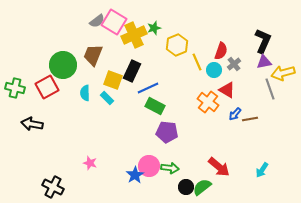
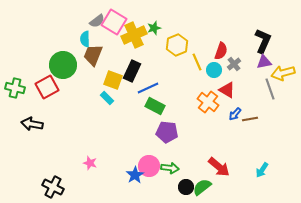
cyan semicircle: moved 54 px up
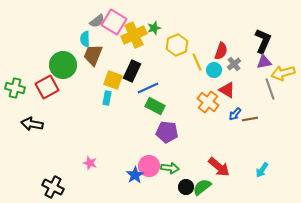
cyan rectangle: rotated 56 degrees clockwise
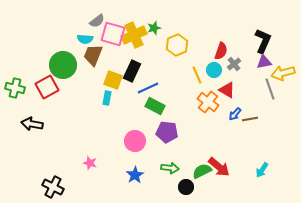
pink square: moved 1 px left, 12 px down; rotated 15 degrees counterclockwise
cyan semicircle: rotated 84 degrees counterclockwise
yellow line: moved 13 px down
pink circle: moved 14 px left, 25 px up
green semicircle: moved 16 px up; rotated 12 degrees clockwise
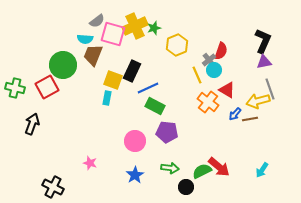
yellow cross: moved 1 px right, 9 px up
gray cross: moved 25 px left, 4 px up
yellow arrow: moved 25 px left, 28 px down
black arrow: rotated 100 degrees clockwise
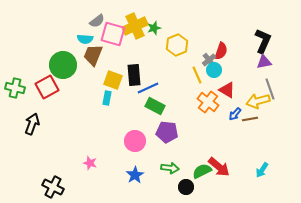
black rectangle: moved 2 px right, 4 px down; rotated 30 degrees counterclockwise
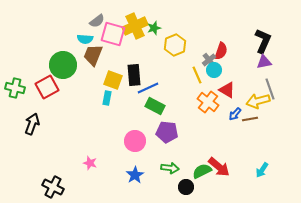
yellow hexagon: moved 2 px left
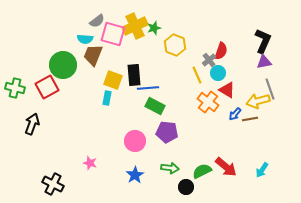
yellow hexagon: rotated 15 degrees counterclockwise
cyan circle: moved 4 px right, 3 px down
blue line: rotated 20 degrees clockwise
red arrow: moved 7 px right
black cross: moved 3 px up
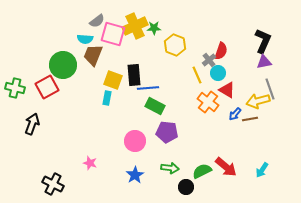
green star: rotated 16 degrees clockwise
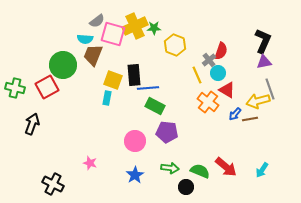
green semicircle: moved 2 px left; rotated 48 degrees clockwise
